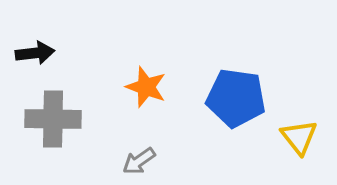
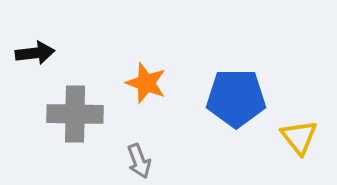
orange star: moved 4 px up
blue pentagon: rotated 8 degrees counterclockwise
gray cross: moved 22 px right, 5 px up
gray arrow: rotated 76 degrees counterclockwise
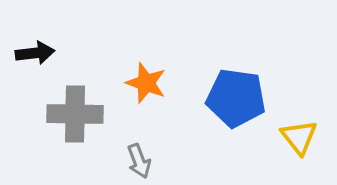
blue pentagon: rotated 8 degrees clockwise
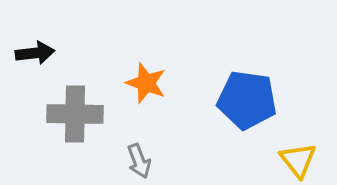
blue pentagon: moved 11 px right, 2 px down
yellow triangle: moved 1 px left, 23 px down
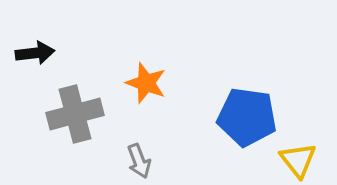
blue pentagon: moved 17 px down
gray cross: rotated 16 degrees counterclockwise
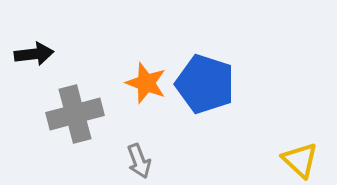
black arrow: moved 1 px left, 1 px down
blue pentagon: moved 42 px left, 33 px up; rotated 10 degrees clockwise
yellow triangle: moved 2 px right; rotated 9 degrees counterclockwise
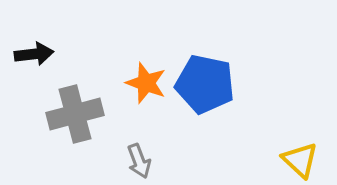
blue pentagon: rotated 6 degrees counterclockwise
